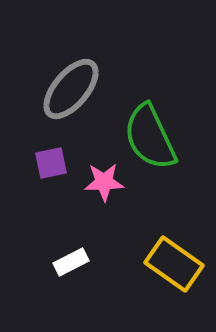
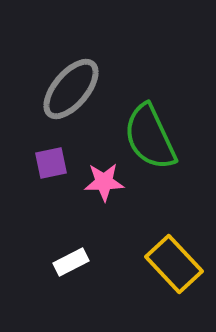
yellow rectangle: rotated 12 degrees clockwise
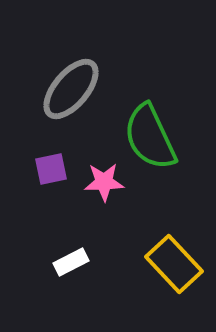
purple square: moved 6 px down
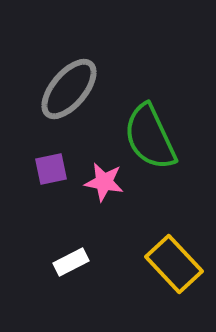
gray ellipse: moved 2 px left
pink star: rotated 12 degrees clockwise
